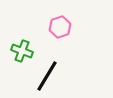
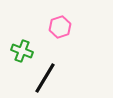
black line: moved 2 px left, 2 px down
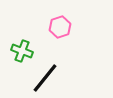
black line: rotated 8 degrees clockwise
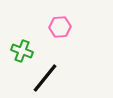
pink hexagon: rotated 15 degrees clockwise
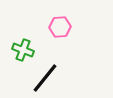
green cross: moved 1 px right, 1 px up
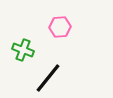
black line: moved 3 px right
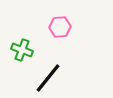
green cross: moved 1 px left
